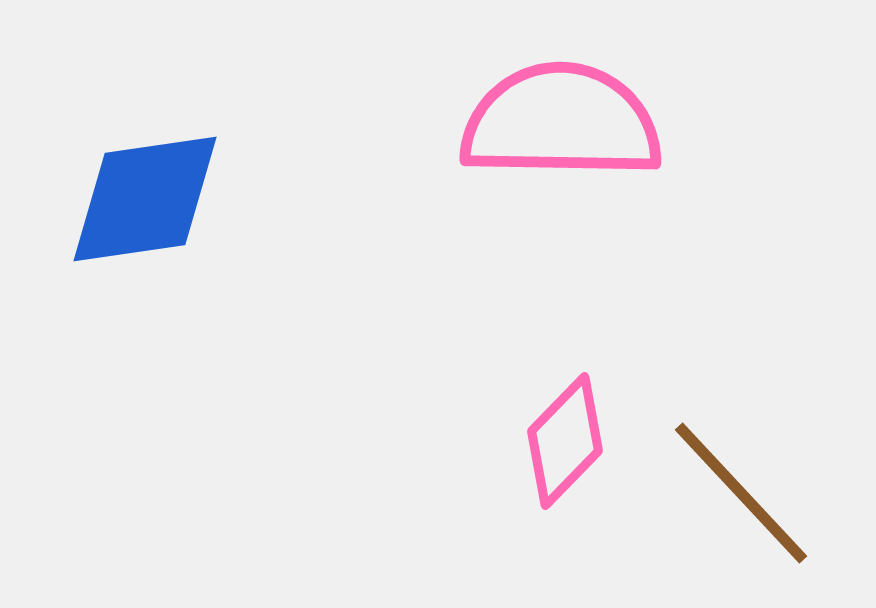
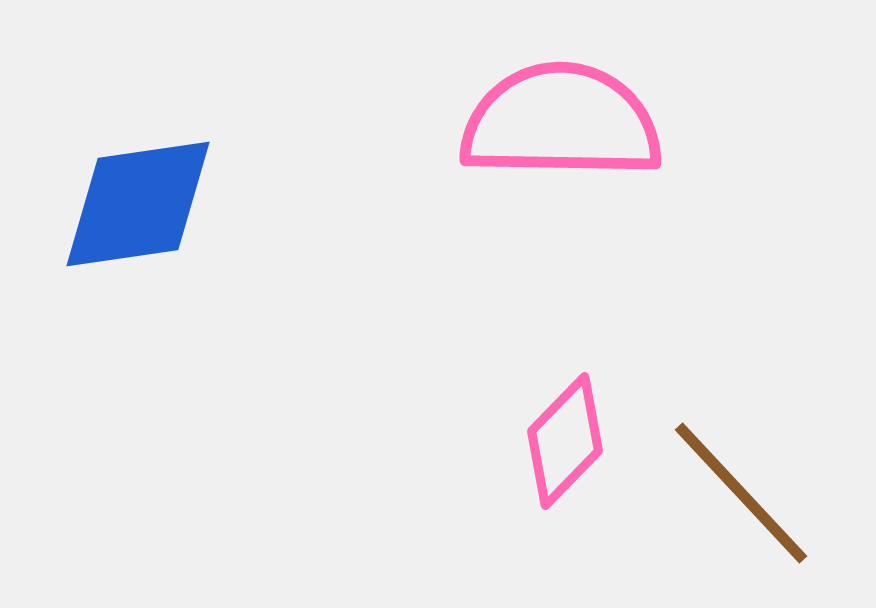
blue diamond: moved 7 px left, 5 px down
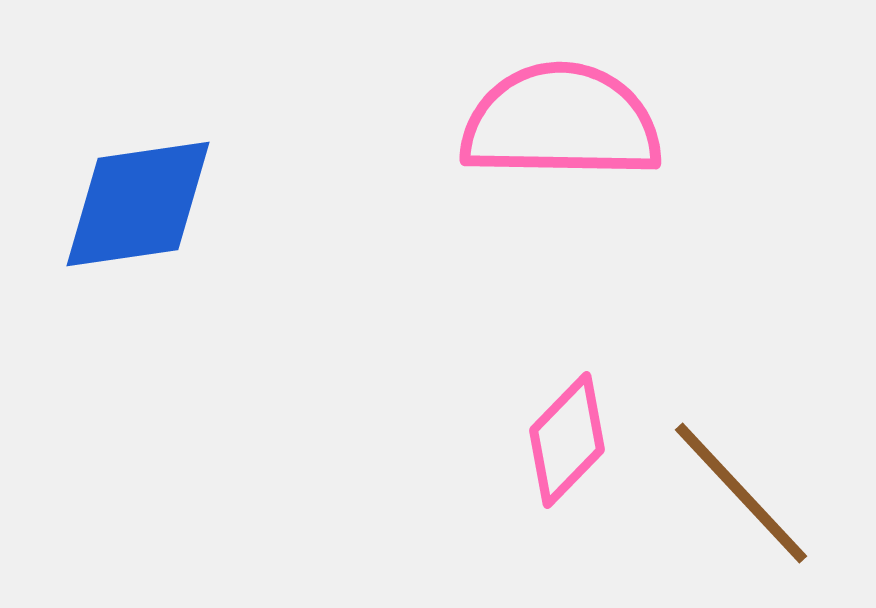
pink diamond: moved 2 px right, 1 px up
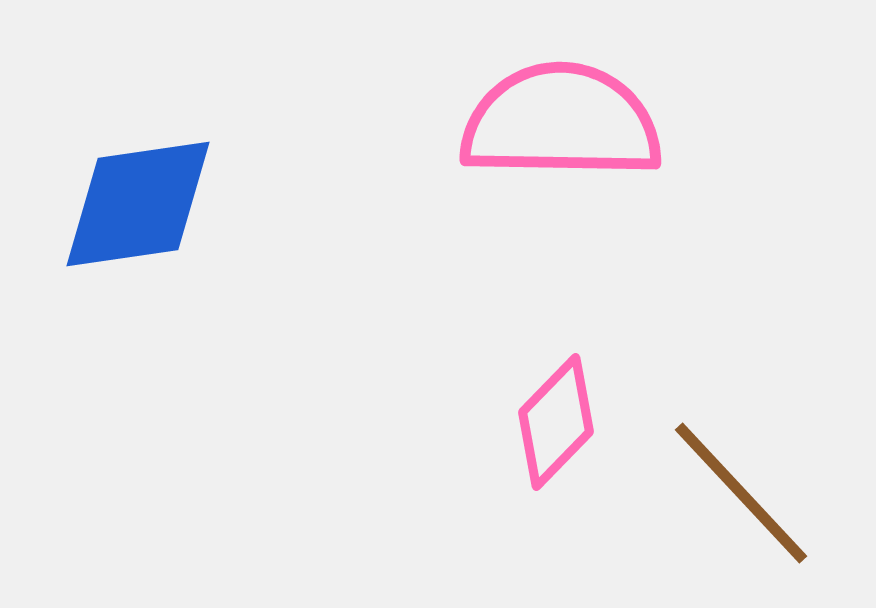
pink diamond: moved 11 px left, 18 px up
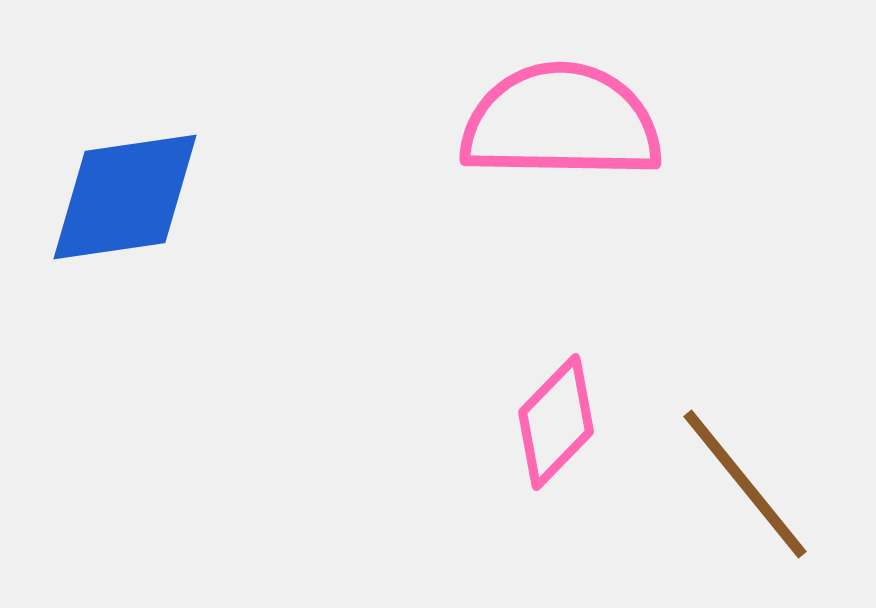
blue diamond: moved 13 px left, 7 px up
brown line: moved 4 px right, 9 px up; rotated 4 degrees clockwise
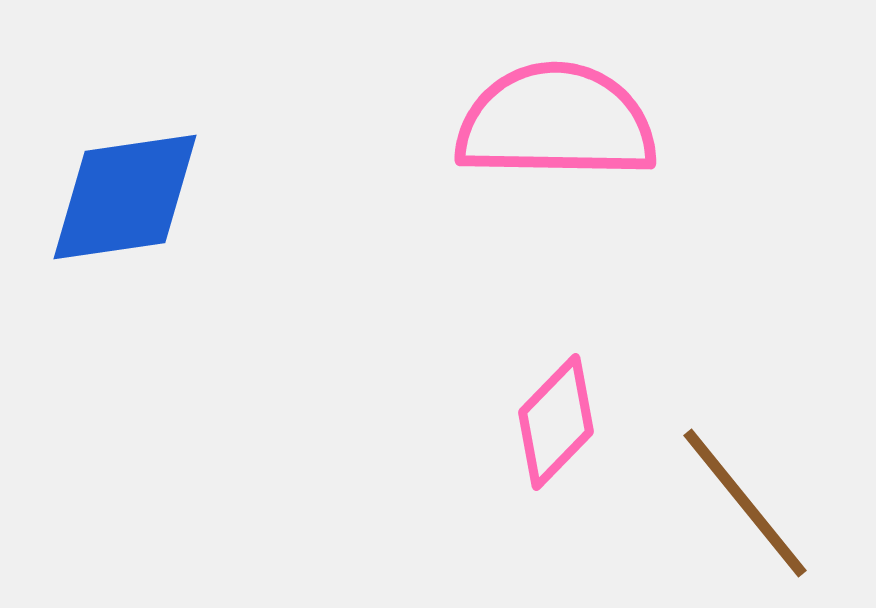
pink semicircle: moved 5 px left
brown line: moved 19 px down
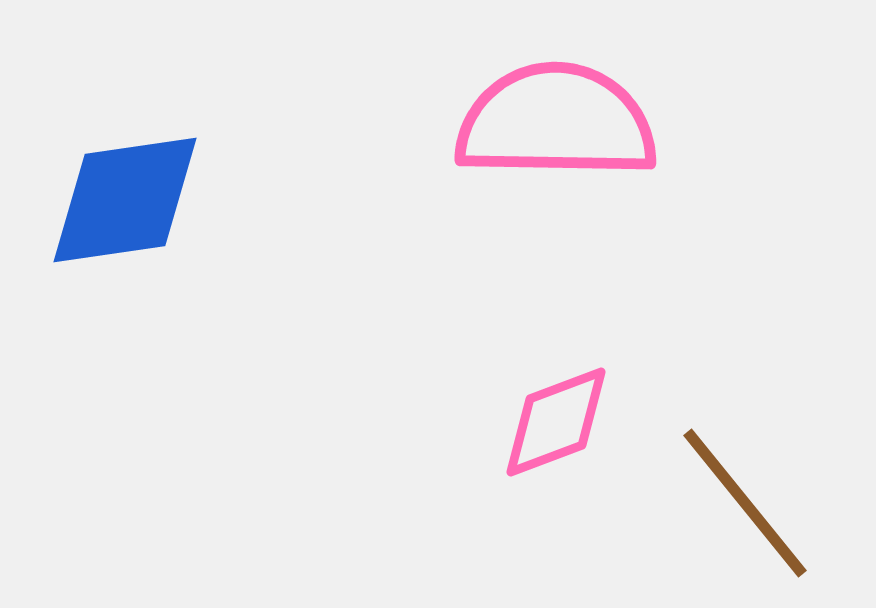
blue diamond: moved 3 px down
pink diamond: rotated 25 degrees clockwise
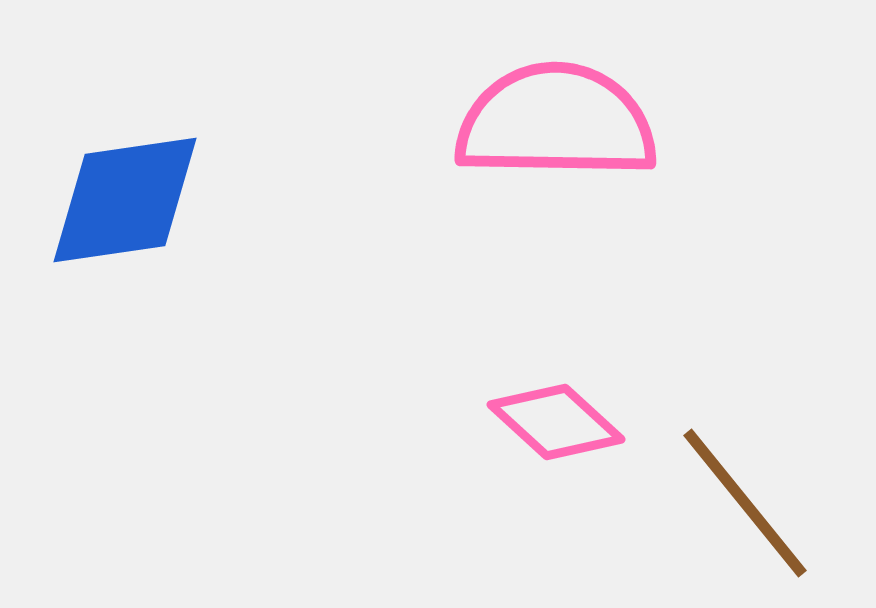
pink diamond: rotated 63 degrees clockwise
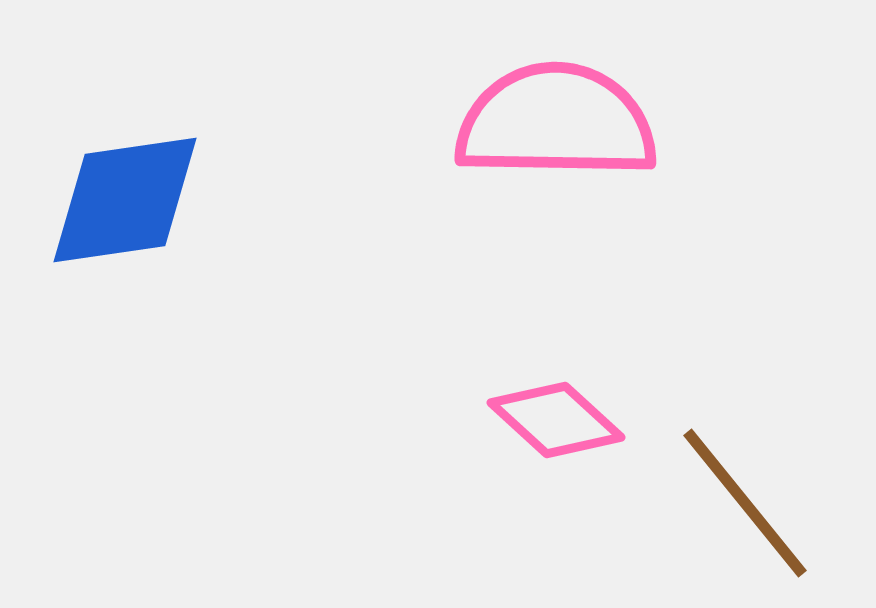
pink diamond: moved 2 px up
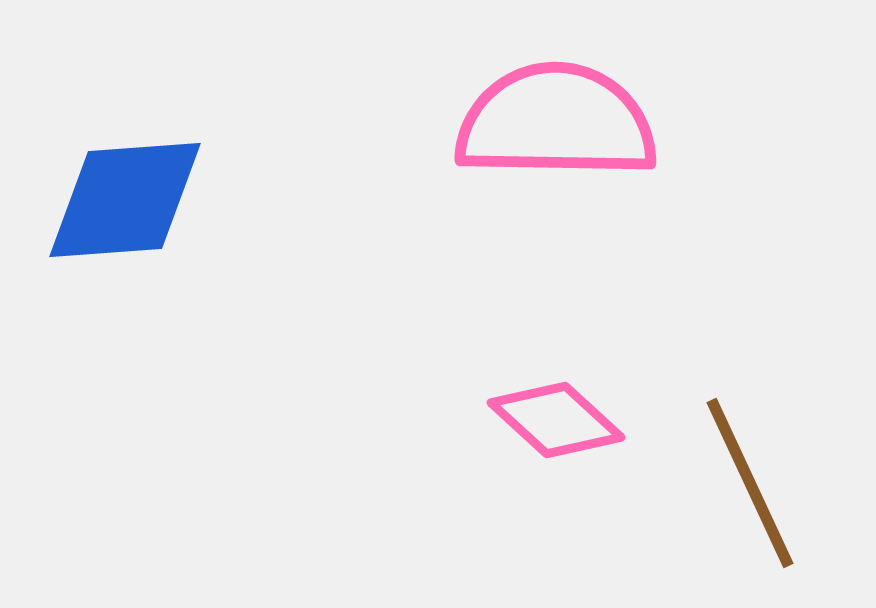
blue diamond: rotated 4 degrees clockwise
brown line: moved 5 px right, 20 px up; rotated 14 degrees clockwise
